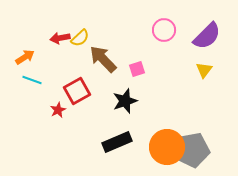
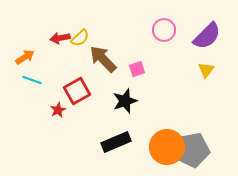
yellow triangle: moved 2 px right
black rectangle: moved 1 px left
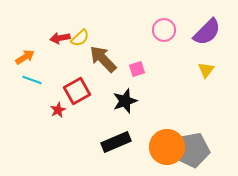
purple semicircle: moved 4 px up
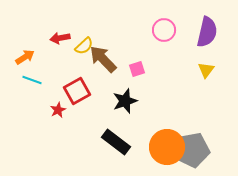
purple semicircle: rotated 32 degrees counterclockwise
yellow semicircle: moved 4 px right, 8 px down
black rectangle: rotated 60 degrees clockwise
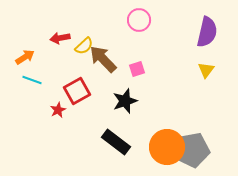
pink circle: moved 25 px left, 10 px up
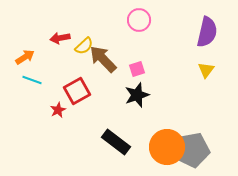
black star: moved 12 px right, 6 px up
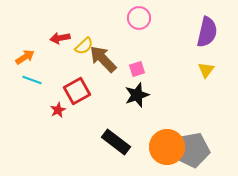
pink circle: moved 2 px up
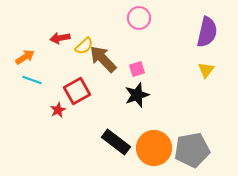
orange circle: moved 13 px left, 1 px down
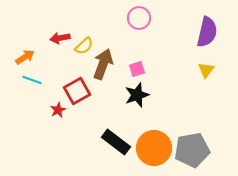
brown arrow: moved 5 px down; rotated 64 degrees clockwise
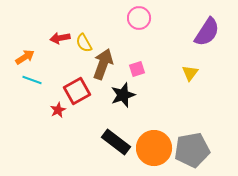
purple semicircle: rotated 20 degrees clockwise
yellow semicircle: moved 3 px up; rotated 102 degrees clockwise
yellow triangle: moved 16 px left, 3 px down
black star: moved 14 px left
